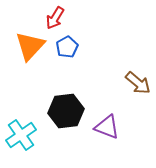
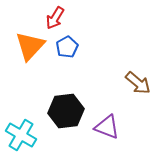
cyan cross: rotated 24 degrees counterclockwise
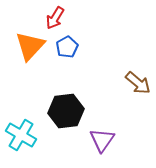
purple triangle: moved 5 px left, 13 px down; rotated 44 degrees clockwise
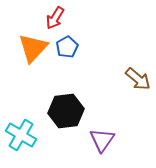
orange triangle: moved 3 px right, 2 px down
brown arrow: moved 4 px up
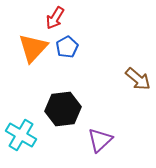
black hexagon: moved 3 px left, 2 px up
purple triangle: moved 2 px left; rotated 12 degrees clockwise
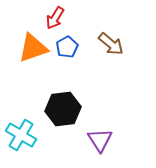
orange triangle: rotated 28 degrees clockwise
brown arrow: moved 27 px left, 35 px up
purple triangle: rotated 20 degrees counterclockwise
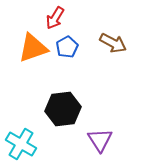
brown arrow: moved 2 px right, 1 px up; rotated 12 degrees counterclockwise
cyan cross: moved 9 px down
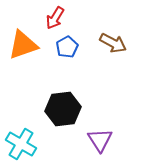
orange triangle: moved 10 px left, 3 px up
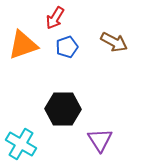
brown arrow: moved 1 px right, 1 px up
blue pentagon: rotated 10 degrees clockwise
black hexagon: rotated 8 degrees clockwise
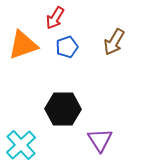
brown arrow: rotated 92 degrees clockwise
cyan cross: moved 1 px down; rotated 16 degrees clockwise
